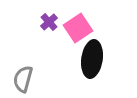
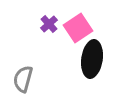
purple cross: moved 2 px down
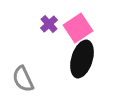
black ellipse: moved 10 px left; rotated 9 degrees clockwise
gray semicircle: rotated 40 degrees counterclockwise
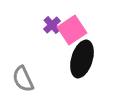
purple cross: moved 3 px right, 1 px down
pink square: moved 6 px left, 2 px down
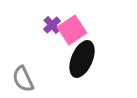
black ellipse: rotated 6 degrees clockwise
